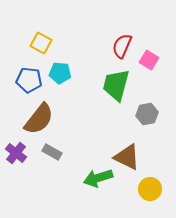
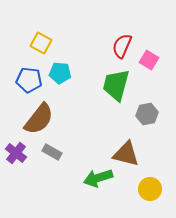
brown triangle: moved 1 px left, 3 px up; rotated 12 degrees counterclockwise
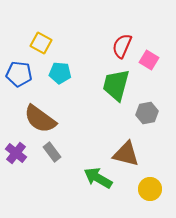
blue pentagon: moved 10 px left, 6 px up
gray hexagon: moved 1 px up
brown semicircle: moved 1 px right; rotated 88 degrees clockwise
gray rectangle: rotated 24 degrees clockwise
green arrow: rotated 48 degrees clockwise
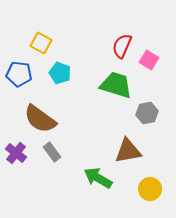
cyan pentagon: rotated 15 degrees clockwise
green trapezoid: rotated 92 degrees clockwise
brown triangle: moved 2 px right, 3 px up; rotated 24 degrees counterclockwise
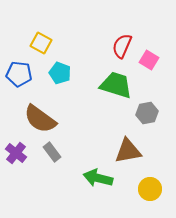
green arrow: rotated 16 degrees counterclockwise
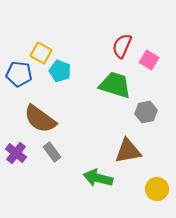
yellow square: moved 10 px down
cyan pentagon: moved 2 px up
green trapezoid: moved 1 px left
gray hexagon: moved 1 px left, 1 px up
yellow circle: moved 7 px right
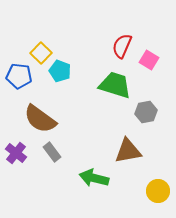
yellow square: rotated 15 degrees clockwise
blue pentagon: moved 2 px down
green arrow: moved 4 px left
yellow circle: moved 1 px right, 2 px down
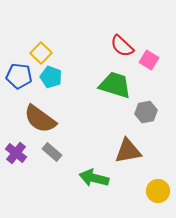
red semicircle: rotated 70 degrees counterclockwise
cyan pentagon: moved 9 px left, 6 px down
gray rectangle: rotated 12 degrees counterclockwise
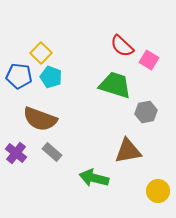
brown semicircle: rotated 16 degrees counterclockwise
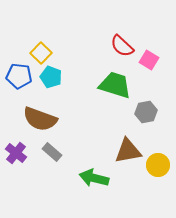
yellow circle: moved 26 px up
